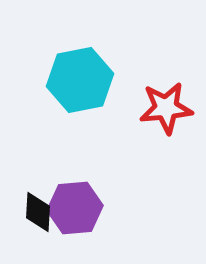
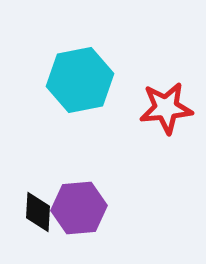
purple hexagon: moved 4 px right
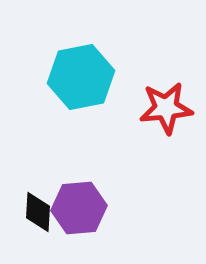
cyan hexagon: moved 1 px right, 3 px up
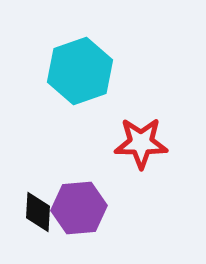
cyan hexagon: moved 1 px left, 6 px up; rotated 8 degrees counterclockwise
red star: moved 25 px left, 35 px down; rotated 6 degrees clockwise
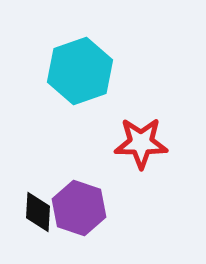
purple hexagon: rotated 24 degrees clockwise
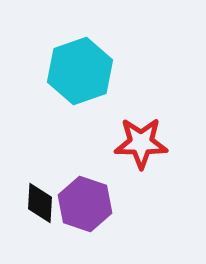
purple hexagon: moved 6 px right, 4 px up
black diamond: moved 2 px right, 9 px up
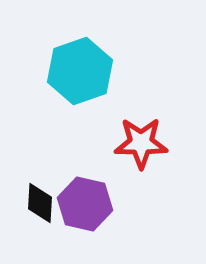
purple hexagon: rotated 6 degrees counterclockwise
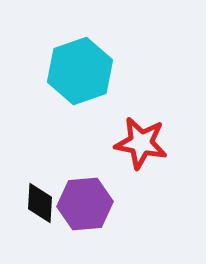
red star: rotated 10 degrees clockwise
purple hexagon: rotated 18 degrees counterclockwise
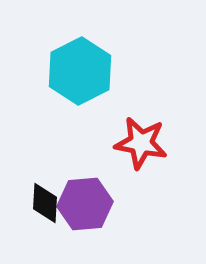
cyan hexagon: rotated 8 degrees counterclockwise
black diamond: moved 5 px right
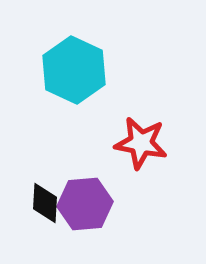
cyan hexagon: moved 6 px left, 1 px up; rotated 8 degrees counterclockwise
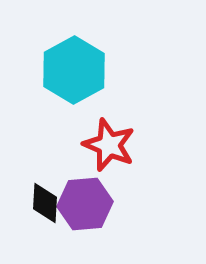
cyan hexagon: rotated 6 degrees clockwise
red star: moved 32 px left, 2 px down; rotated 12 degrees clockwise
